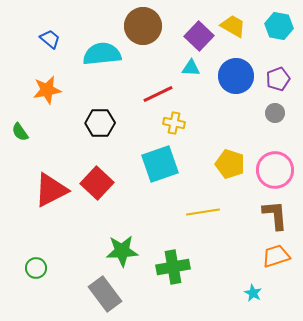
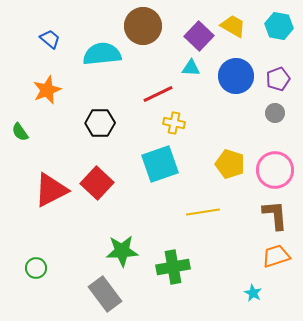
orange star: rotated 12 degrees counterclockwise
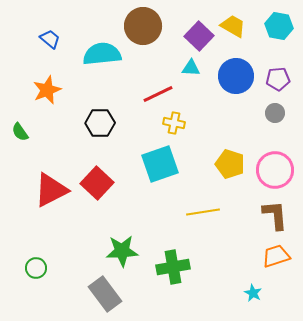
purple pentagon: rotated 15 degrees clockwise
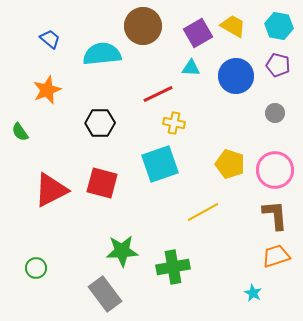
purple square: moved 1 px left, 3 px up; rotated 16 degrees clockwise
purple pentagon: moved 14 px up; rotated 20 degrees clockwise
red square: moved 5 px right; rotated 28 degrees counterclockwise
yellow line: rotated 20 degrees counterclockwise
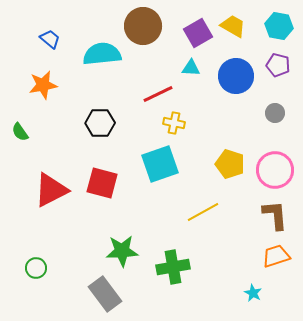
orange star: moved 4 px left, 5 px up; rotated 12 degrees clockwise
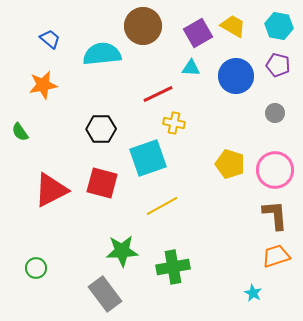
black hexagon: moved 1 px right, 6 px down
cyan square: moved 12 px left, 6 px up
yellow line: moved 41 px left, 6 px up
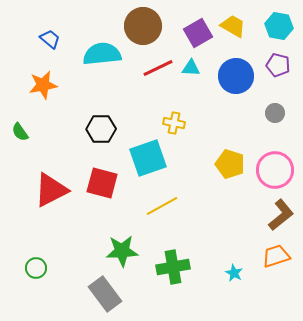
red line: moved 26 px up
brown L-shape: moved 6 px right; rotated 56 degrees clockwise
cyan star: moved 19 px left, 20 px up
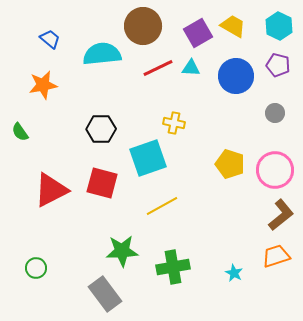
cyan hexagon: rotated 16 degrees clockwise
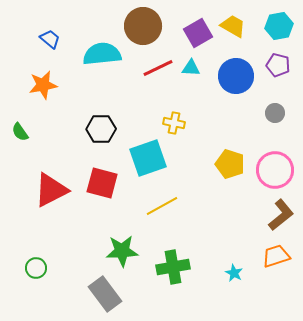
cyan hexagon: rotated 24 degrees clockwise
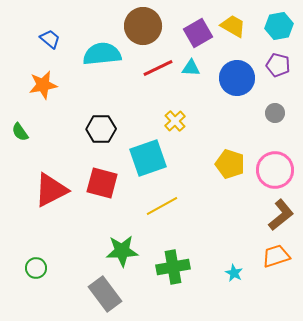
blue circle: moved 1 px right, 2 px down
yellow cross: moved 1 px right, 2 px up; rotated 35 degrees clockwise
